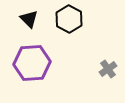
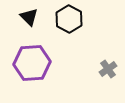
black triangle: moved 2 px up
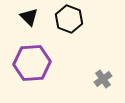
black hexagon: rotated 8 degrees counterclockwise
gray cross: moved 5 px left, 10 px down
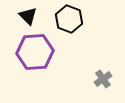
black triangle: moved 1 px left, 1 px up
purple hexagon: moved 3 px right, 11 px up
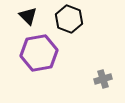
purple hexagon: moved 4 px right, 1 px down; rotated 6 degrees counterclockwise
gray cross: rotated 18 degrees clockwise
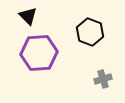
black hexagon: moved 21 px right, 13 px down
purple hexagon: rotated 6 degrees clockwise
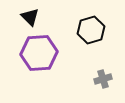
black triangle: moved 2 px right, 1 px down
black hexagon: moved 1 px right, 2 px up; rotated 24 degrees clockwise
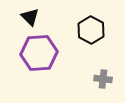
black hexagon: rotated 16 degrees counterclockwise
gray cross: rotated 24 degrees clockwise
